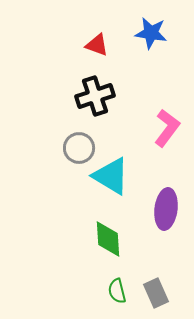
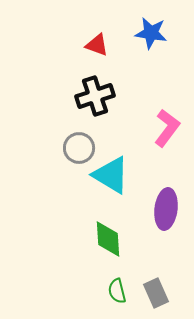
cyan triangle: moved 1 px up
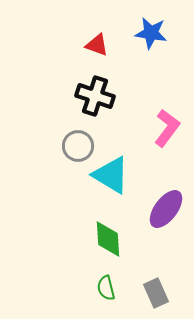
black cross: rotated 36 degrees clockwise
gray circle: moved 1 px left, 2 px up
purple ellipse: rotated 30 degrees clockwise
green semicircle: moved 11 px left, 3 px up
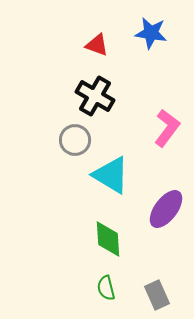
black cross: rotated 12 degrees clockwise
gray circle: moved 3 px left, 6 px up
gray rectangle: moved 1 px right, 2 px down
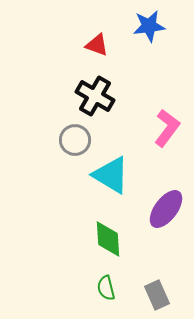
blue star: moved 2 px left, 7 px up; rotated 16 degrees counterclockwise
